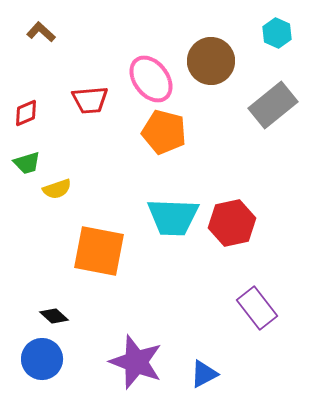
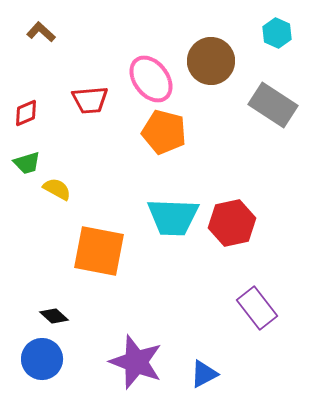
gray rectangle: rotated 72 degrees clockwise
yellow semicircle: rotated 132 degrees counterclockwise
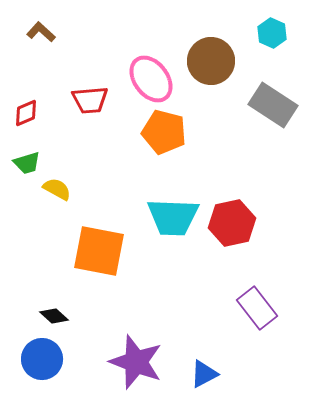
cyan hexagon: moved 5 px left
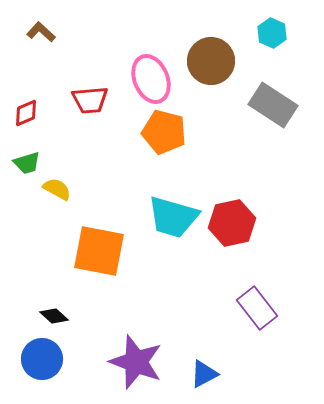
pink ellipse: rotated 15 degrees clockwise
cyan trapezoid: rotated 14 degrees clockwise
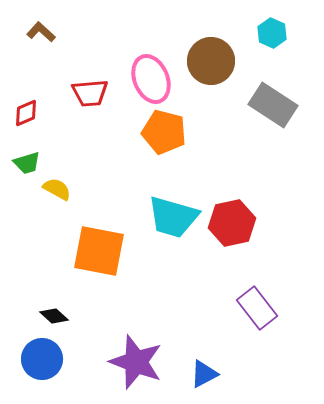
red trapezoid: moved 7 px up
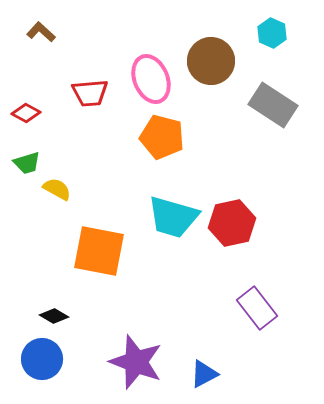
red diamond: rotated 52 degrees clockwise
orange pentagon: moved 2 px left, 5 px down
black diamond: rotated 12 degrees counterclockwise
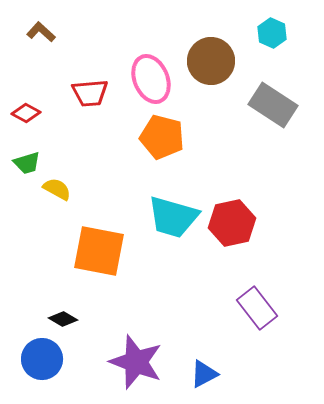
black diamond: moved 9 px right, 3 px down
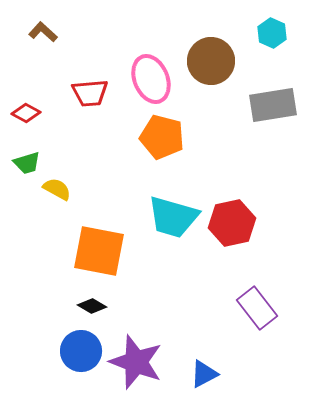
brown L-shape: moved 2 px right
gray rectangle: rotated 42 degrees counterclockwise
black diamond: moved 29 px right, 13 px up
blue circle: moved 39 px right, 8 px up
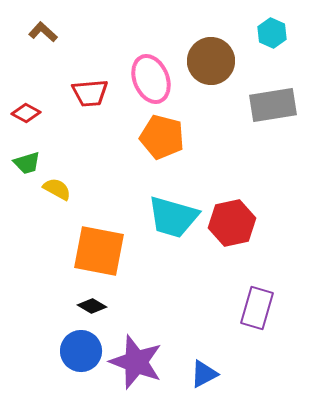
purple rectangle: rotated 54 degrees clockwise
